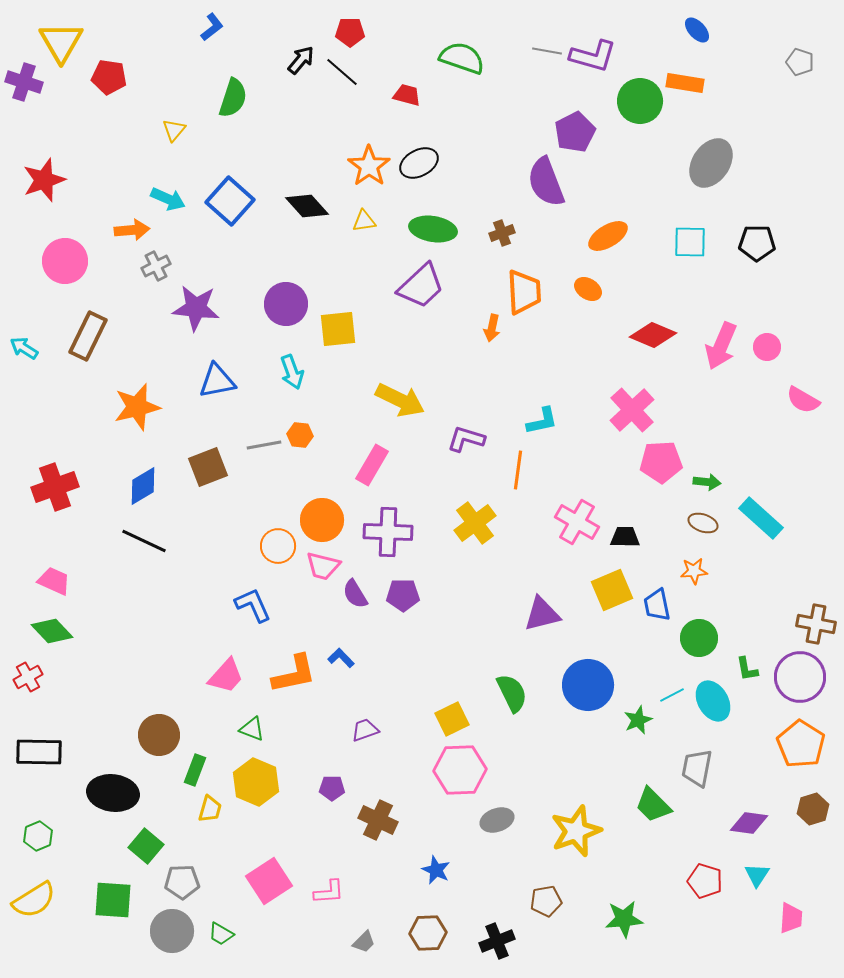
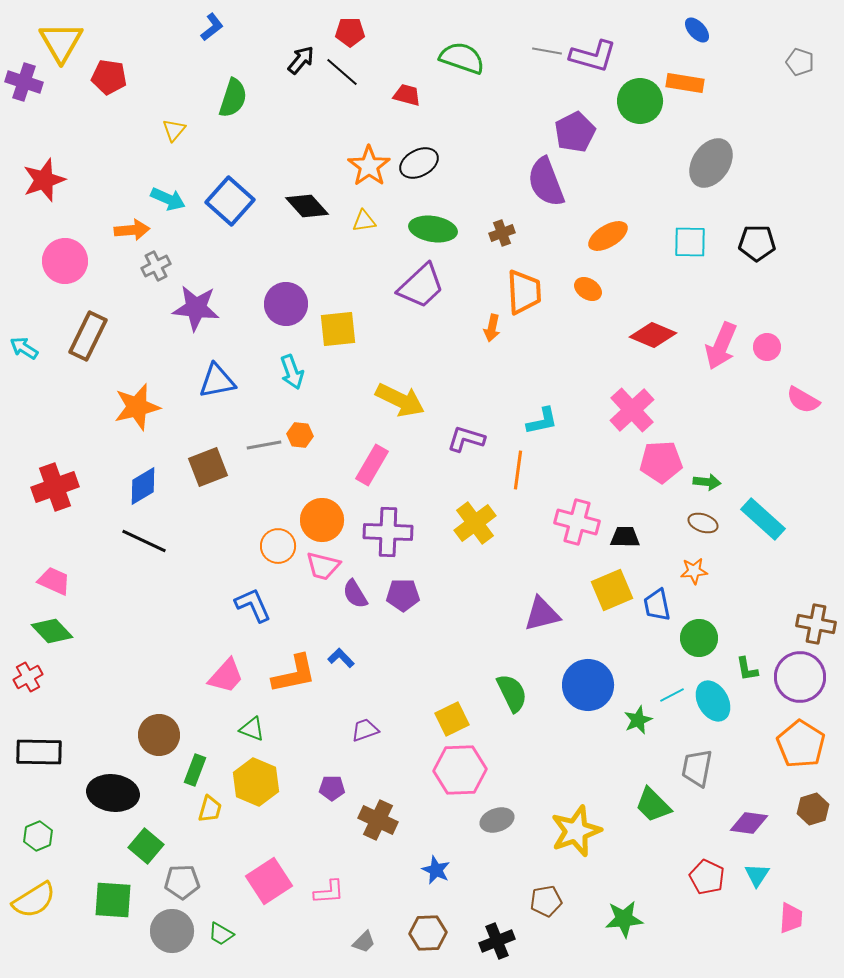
cyan rectangle at (761, 518): moved 2 px right, 1 px down
pink cross at (577, 522): rotated 15 degrees counterclockwise
red pentagon at (705, 881): moved 2 px right, 4 px up; rotated 8 degrees clockwise
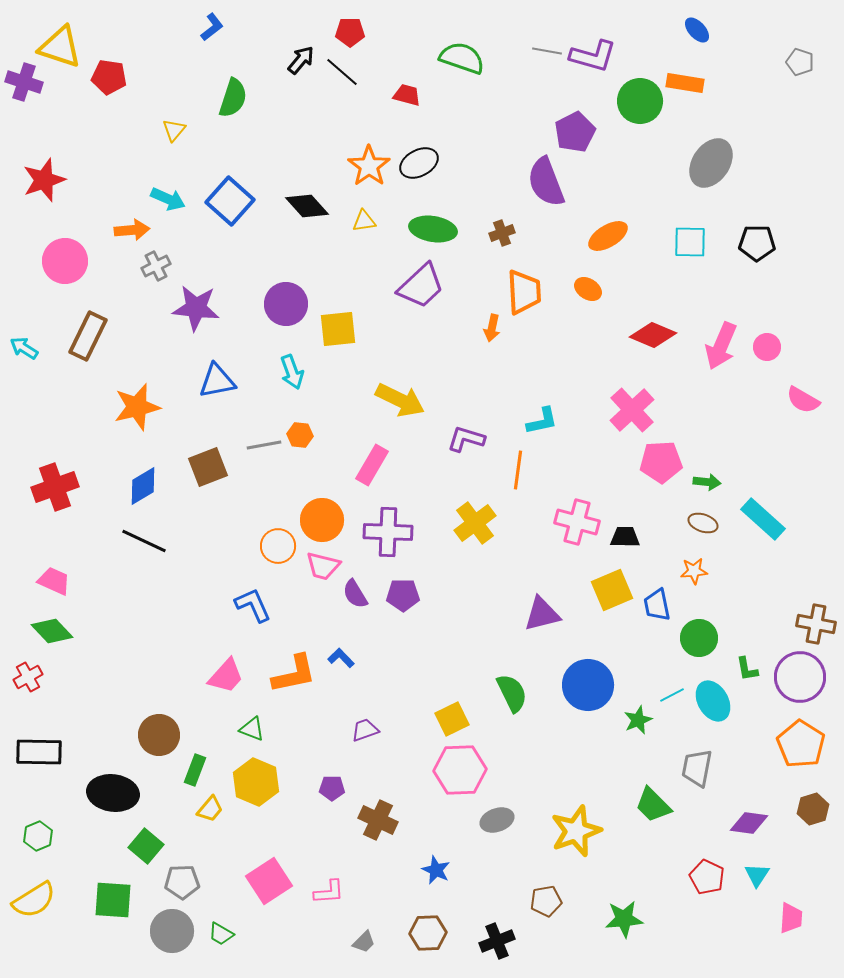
yellow triangle at (61, 42): moved 1 px left, 5 px down; rotated 42 degrees counterclockwise
yellow trapezoid at (210, 809): rotated 24 degrees clockwise
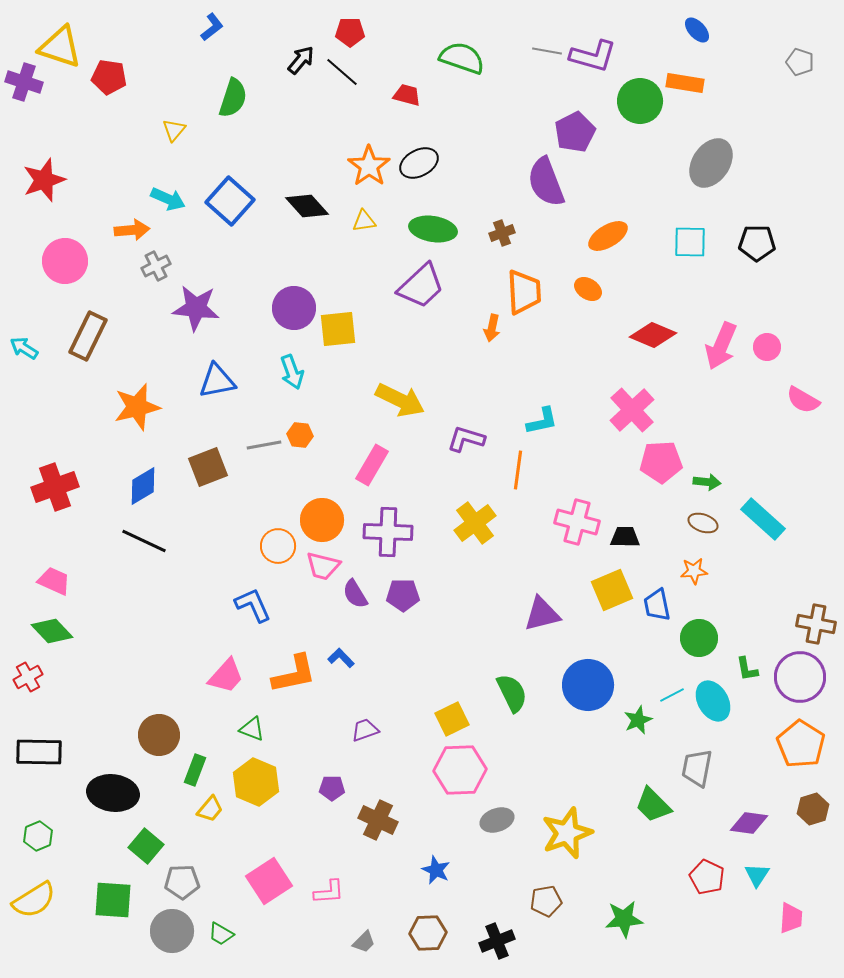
purple circle at (286, 304): moved 8 px right, 4 px down
yellow star at (576, 831): moved 9 px left, 2 px down
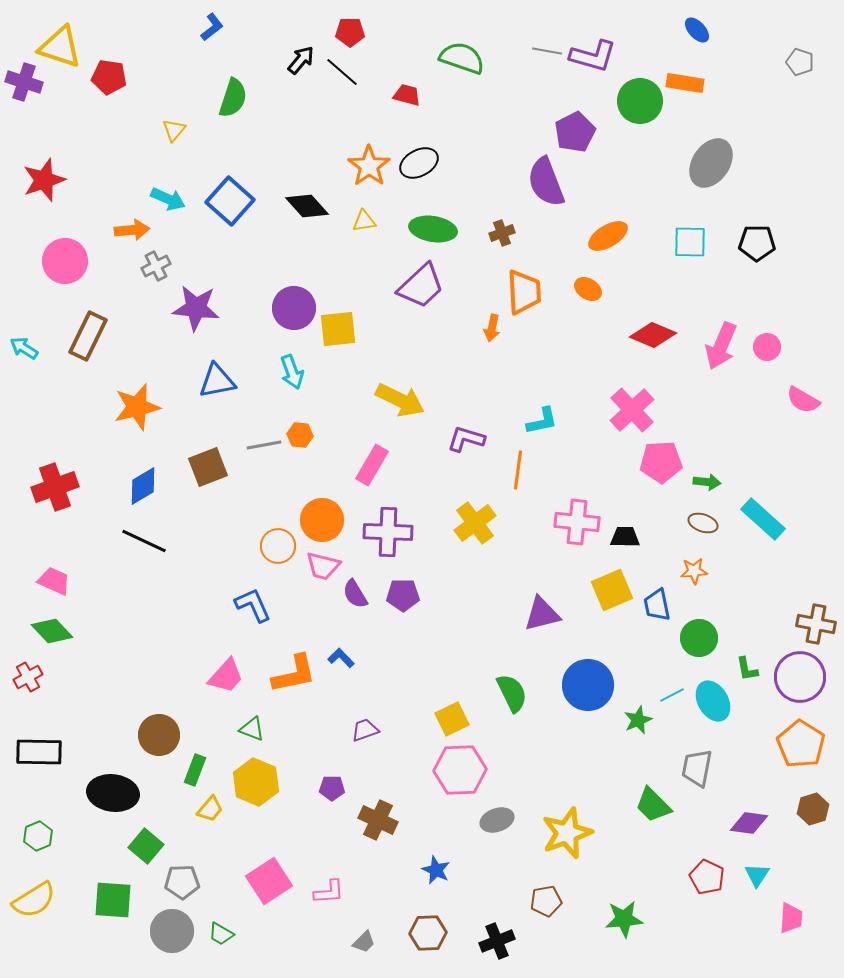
pink cross at (577, 522): rotated 9 degrees counterclockwise
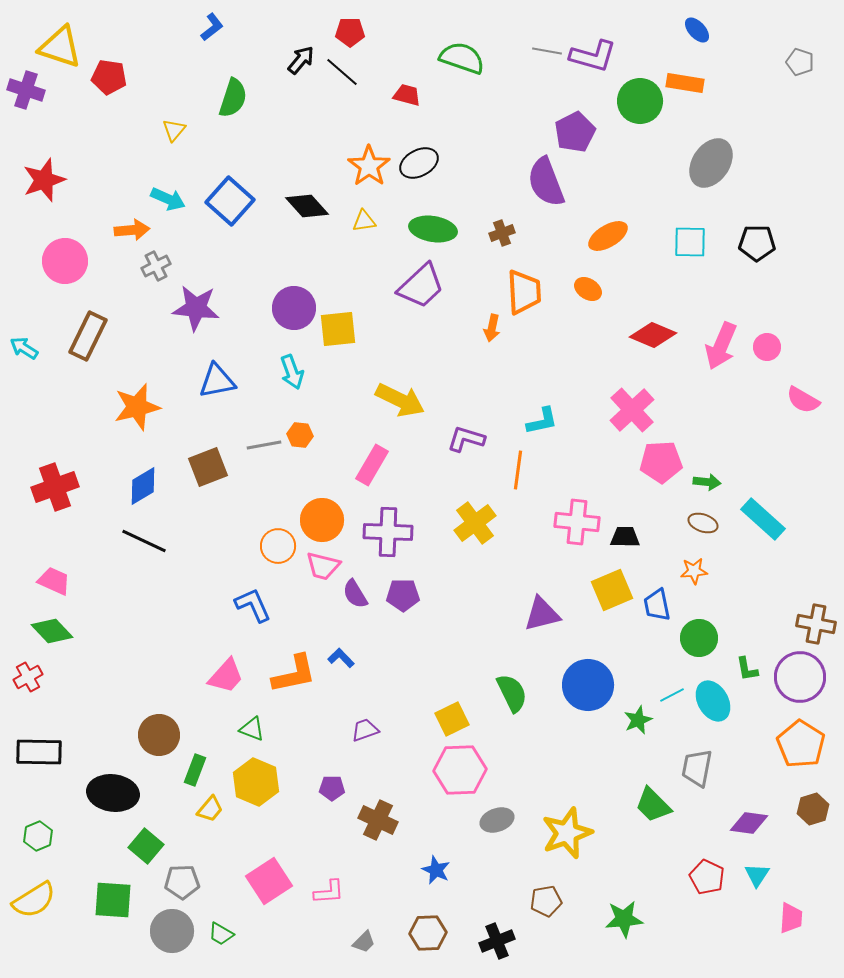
purple cross at (24, 82): moved 2 px right, 8 px down
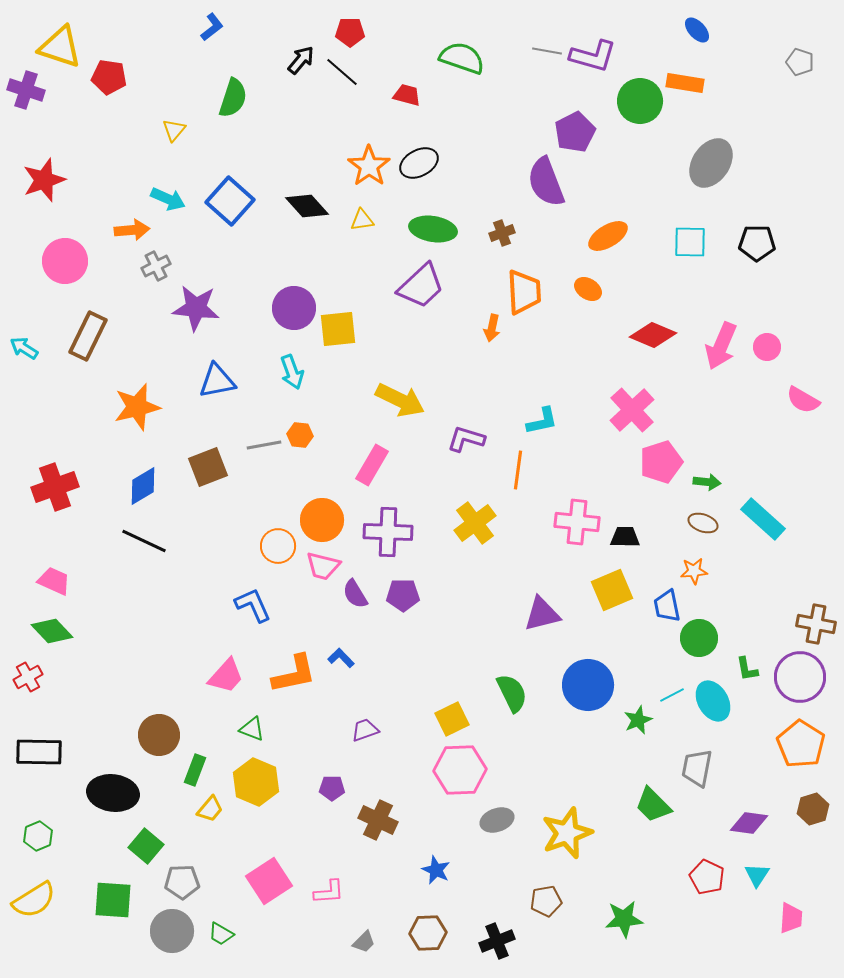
yellow triangle at (364, 221): moved 2 px left, 1 px up
pink pentagon at (661, 462): rotated 15 degrees counterclockwise
blue trapezoid at (657, 605): moved 10 px right, 1 px down
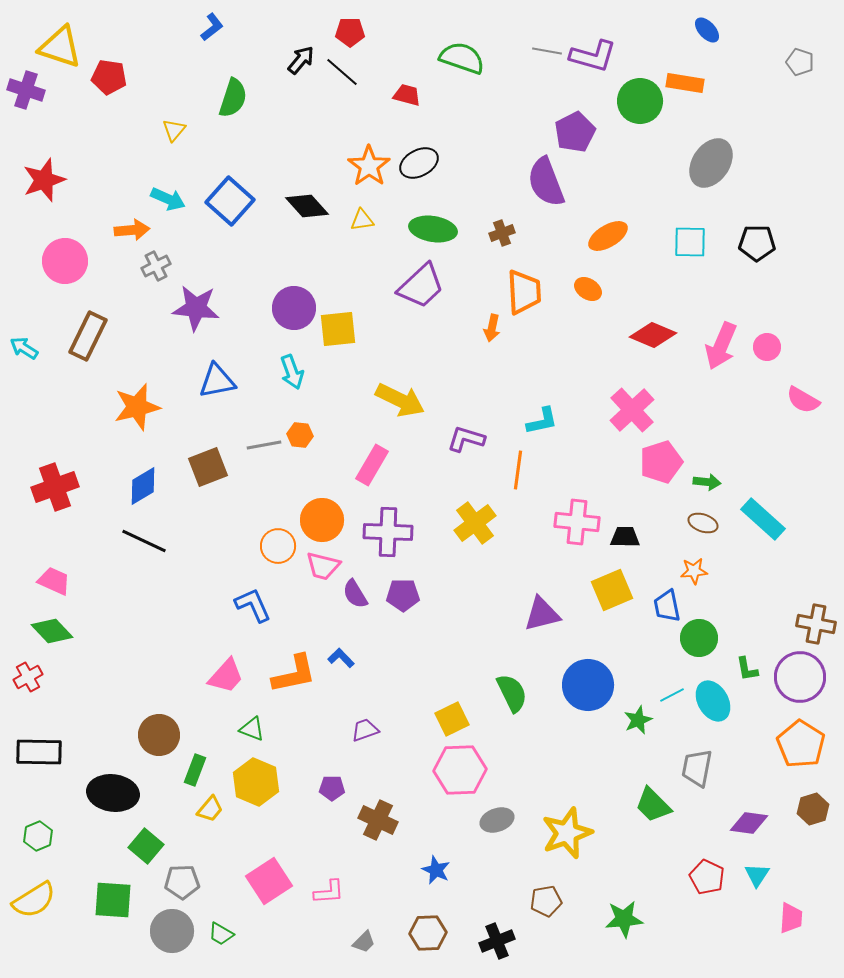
blue ellipse at (697, 30): moved 10 px right
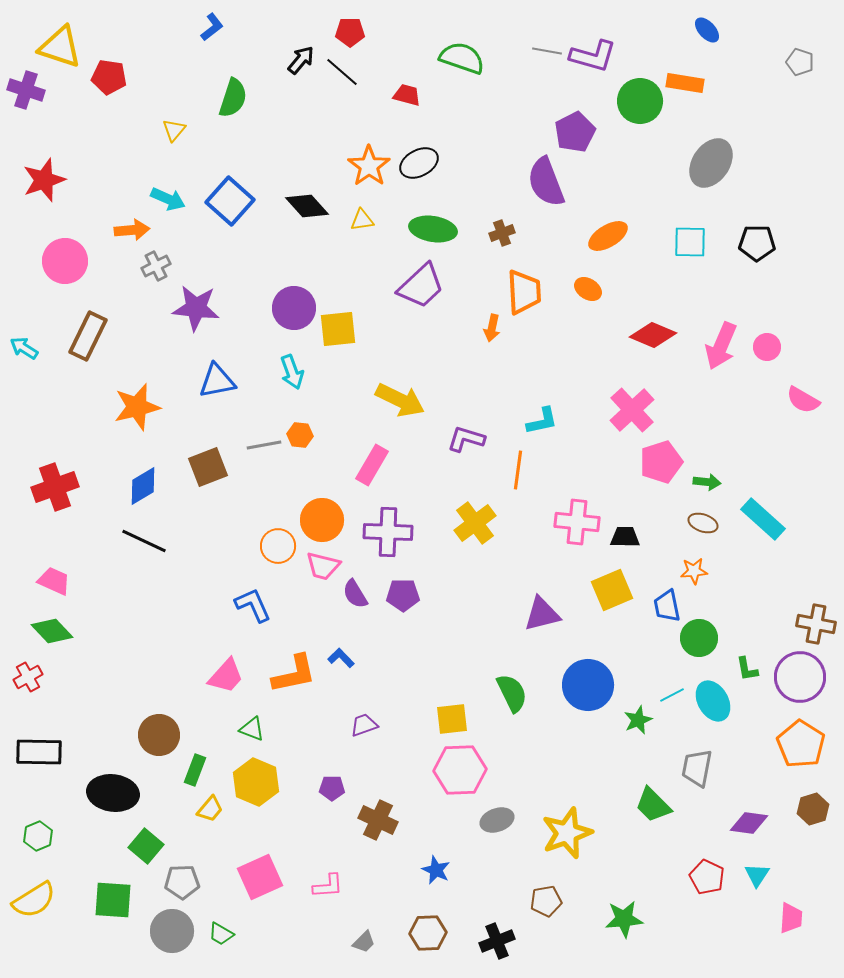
yellow square at (452, 719): rotated 20 degrees clockwise
purple trapezoid at (365, 730): moved 1 px left, 5 px up
pink square at (269, 881): moved 9 px left, 4 px up; rotated 9 degrees clockwise
pink L-shape at (329, 892): moved 1 px left, 6 px up
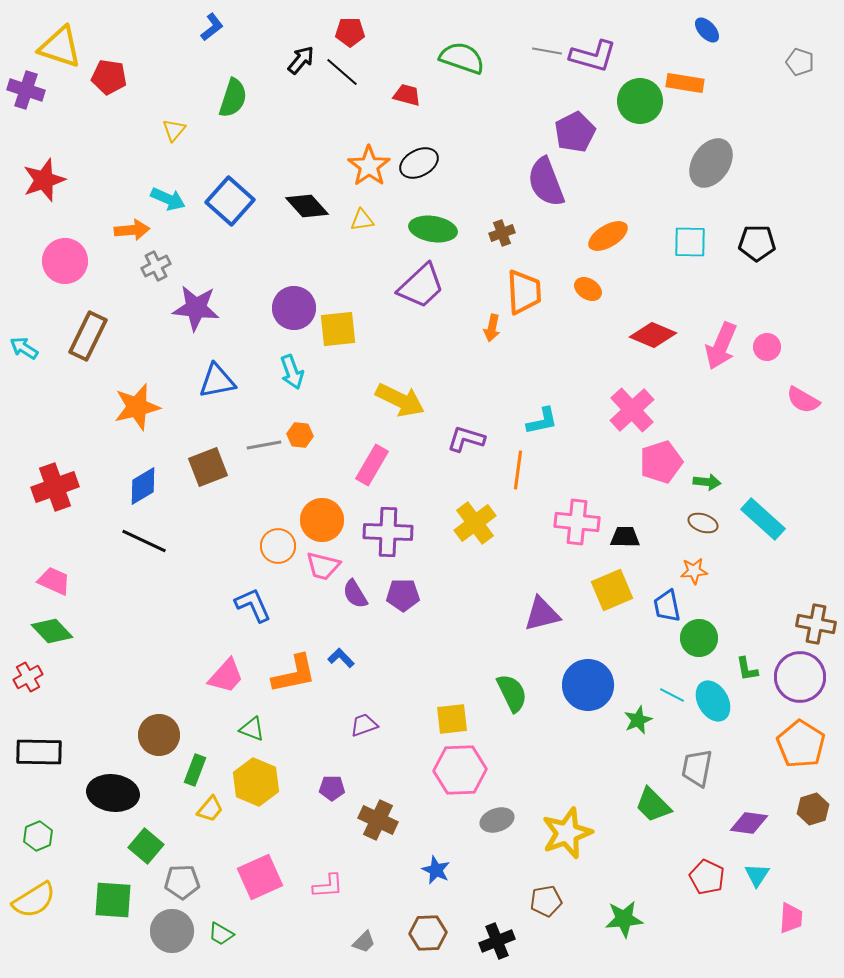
cyan line at (672, 695): rotated 55 degrees clockwise
